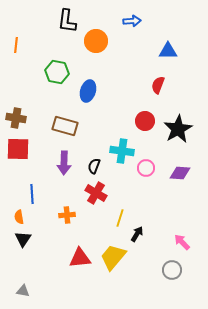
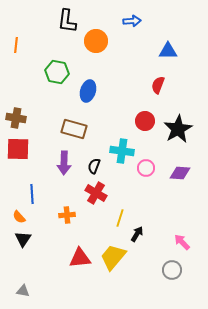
brown rectangle: moved 9 px right, 3 px down
orange semicircle: rotated 32 degrees counterclockwise
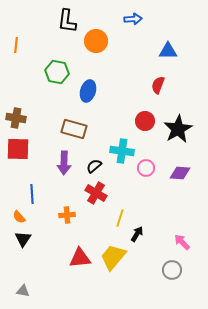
blue arrow: moved 1 px right, 2 px up
black semicircle: rotated 28 degrees clockwise
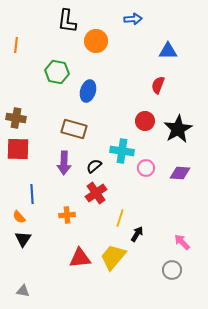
red cross: rotated 25 degrees clockwise
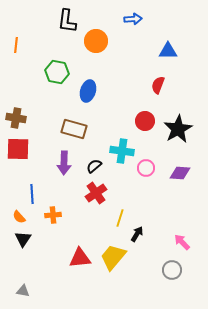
orange cross: moved 14 px left
